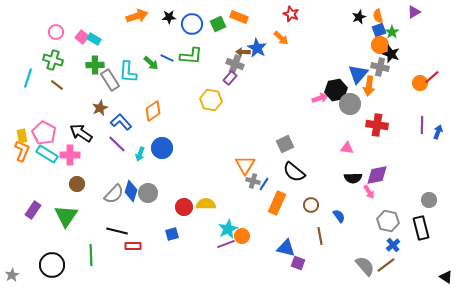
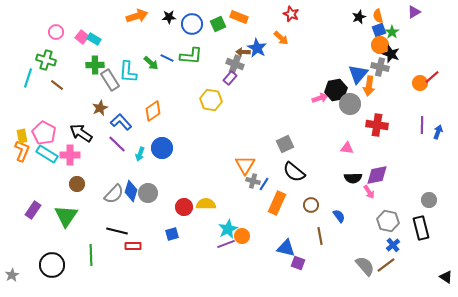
green cross at (53, 60): moved 7 px left
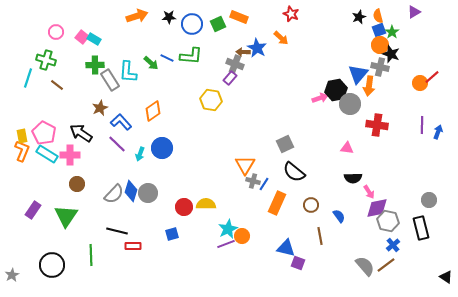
purple diamond at (377, 175): moved 33 px down
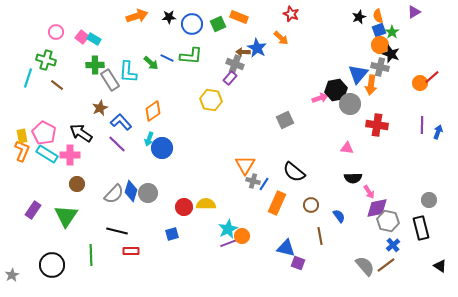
orange arrow at (369, 86): moved 2 px right, 1 px up
gray square at (285, 144): moved 24 px up
cyan arrow at (140, 154): moved 9 px right, 15 px up
purple line at (226, 244): moved 3 px right, 1 px up
red rectangle at (133, 246): moved 2 px left, 5 px down
black triangle at (446, 277): moved 6 px left, 11 px up
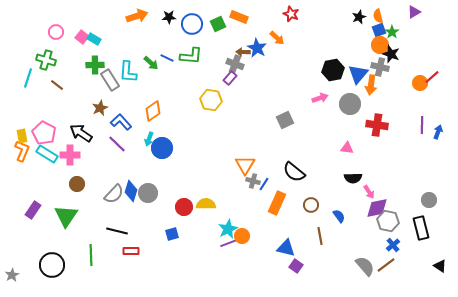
orange arrow at (281, 38): moved 4 px left
black hexagon at (336, 90): moved 3 px left, 20 px up
purple square at (298, 263): moved 2 px left, 3 px down; rotated 16 degrees clockwise
